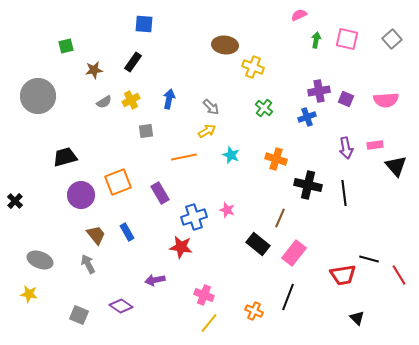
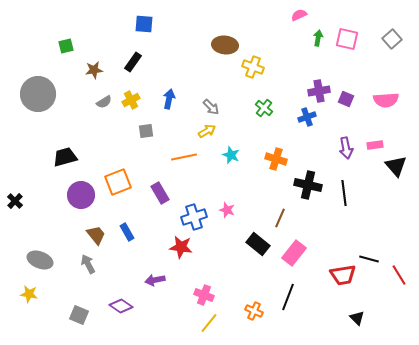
green arrow at (316, 40): moved 2 px right, 2 px up
gray circle at (38, 96): moved 2 px up
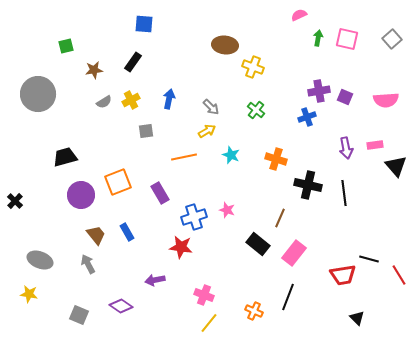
purple square at (346, 99): moved 1 px left, 2 px up
green cross at (264, 108): moved 8 px left, 2 px down
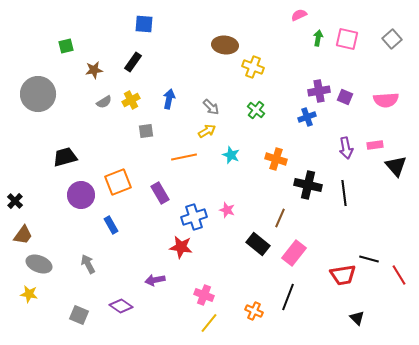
blue rectangle at (127, 232): moved 16 px left, 7 px up
brown trapezoid at (96, 235): moved 73 px left; rotated 75 degrees clockwise
gray ellipse at (40, 260): moved 1 px left, 4 px down
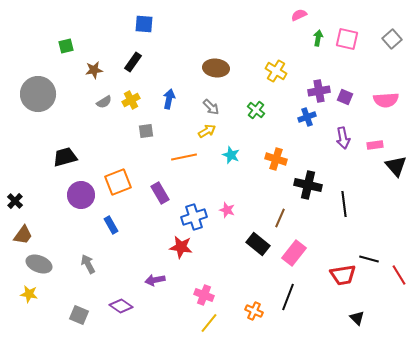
brown ellipse at (225, 45): moved 9 px left, 23 px down
yellow cross at (253, 67): moved 23 px right, 4 px down; rotated 10 degrees clockwise
purple arrow at (346, 148): moved 3 px left, 10 px up
black line at (344, 193): moved 11 px down
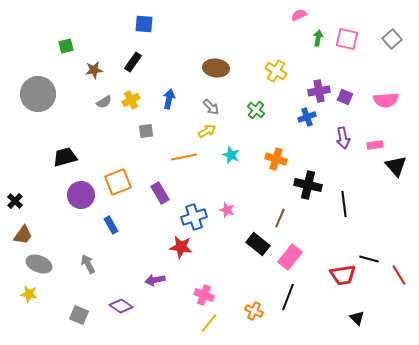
pink rectangle at (294, 253): moved 4 px left, 4 px down
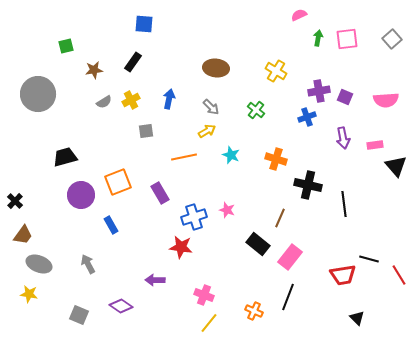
pink square at (347, 39): rotated 20 degrees counterclockwise
purple arrow at (155, 280): rotated 12 degrees clockwise
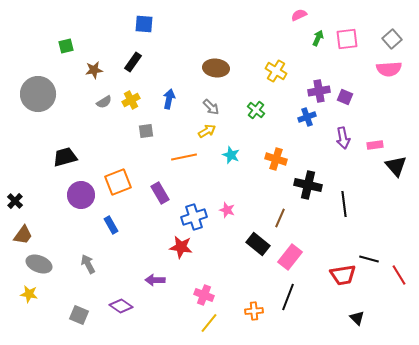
green arrow at (318, 38): rotated 14 degrees clockwise
pink semicircle at (386, 100): moved 3 px right, 31 px up
orange cross at (254, 311): rotated 30 degrees counterclockwise
